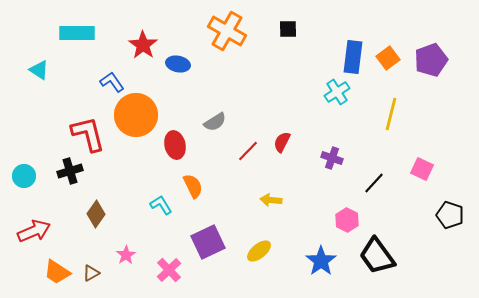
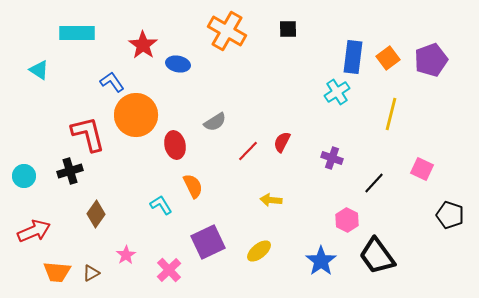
orange trapezoid: rotated 28 degrees counterclockwise
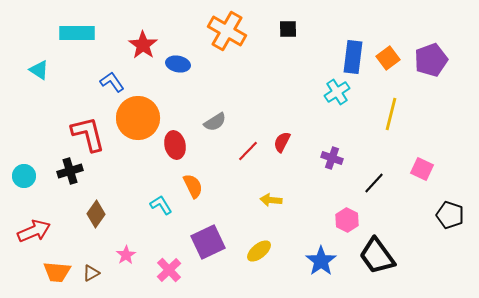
orange circle: moved 2 px right, 3 px down
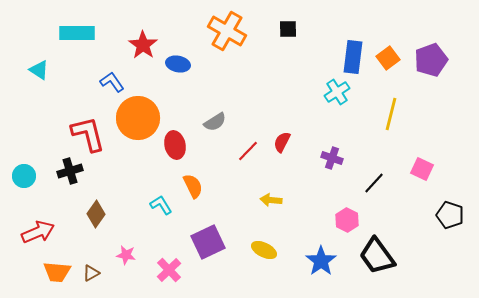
red arrow: moved 4 px right, 1 px down
yellow ellipse: moved 5 px right, 1 px up; rotated 65 degrees clockwise
pink star: rotated 30 degrees counterclockwise
